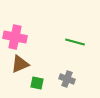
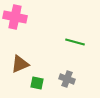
pink cross: moved 20 px up
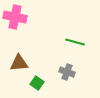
brown triangle: moved 1 px left, 1 px up; rotated 18 degrees clockwise
gray cross: moved 7 px up
green square: rotated 24 degrees clockwise
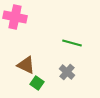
green line: moved 3 px left, 1 px down
brown triangle: moved 7 px right, 2 px down; rotated 30 degrees clockwise
gray cross: rotated 21 degrees clockwise
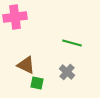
pink cross: rotated 20 degrees counterclockwise
green square: rotated 24 degrees counterclockwise
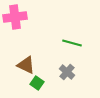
green square: rotated 24 degrees clockwise
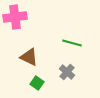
brown triangle: moved 3 px right, 8 px up
